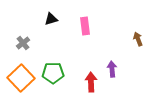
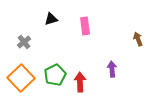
gray cross: moved 1 px right, 1 px up
green pentagon: moved 2 px right, 2 px down; rotated 25 degrees counterclockwise
red arrow: moved 11 px left
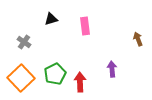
gray cross: rotated 16 degrees counterclockwise
green pentagon: moved 1 px up
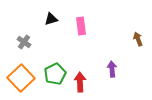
pink rectangle: moved 4 px left
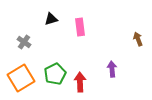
pink rectangle: moved 1 px left, 1 px down
orange square: rotated 12 degrees clockwise
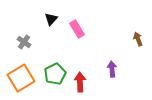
black triangle: rotated 32 degrees counterclockwise
pink rectangle: moved 3 px left, 2 px down; rotated 24 degrees counterclockwise
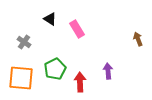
black triangle: moved 1 px left; rotated 40 degrees counterclockwise
purple arrow: moved 4 px left, 2 px down
green pentagon: moved 5 px up
orange square: rotated 36 degrees clockwise
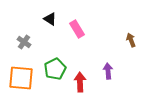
brown arrow: moved 7 px left, 1 px down
